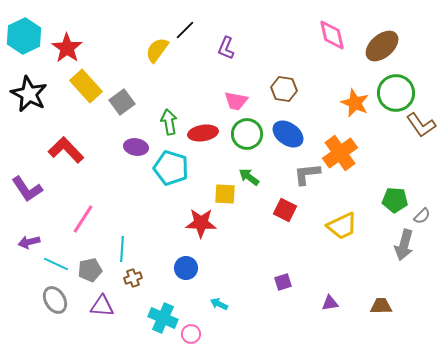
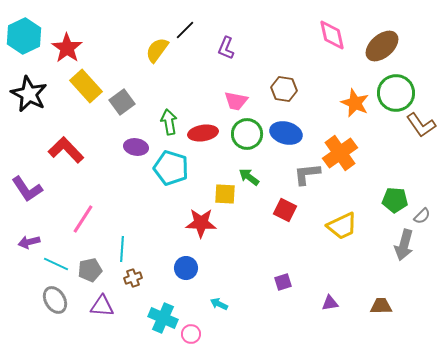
blue ellipse at (288, 134): moved 2 px left, 1 px up; rotated 20 degrees counterclockwise
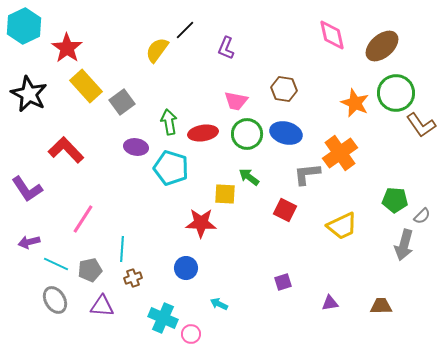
cyan hexagon at (24, 36): moved 10 px up
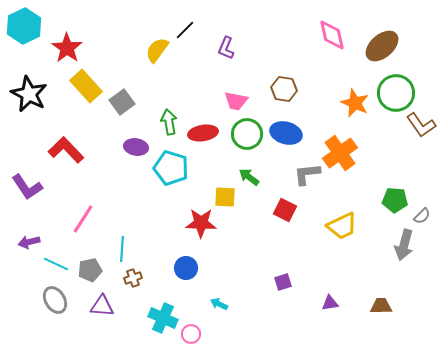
purple L-shape at (27, 189): moved 2 px up
yellow square at (225, 194): moved 3 px down
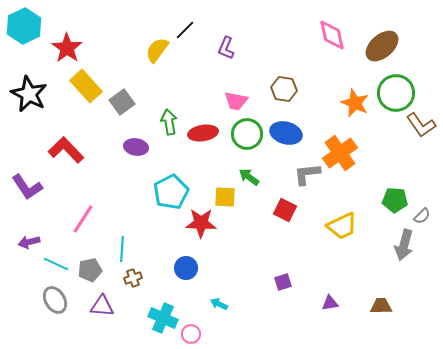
cyan pentagon at (171, 168): moved 24 px down; rotated 28 degrees clockwise
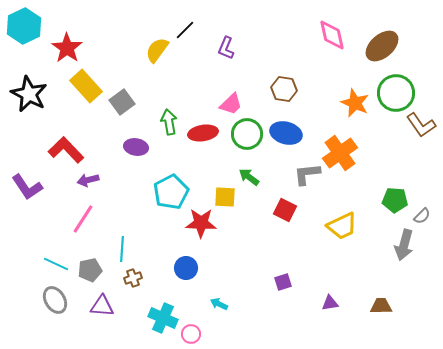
pink trapezoid at (236, 101): moved 5 px left, 3 px down; rotated 55 degrees counterclockwise
purple arrow at (29, 242): moved 59 px right, 62 px up
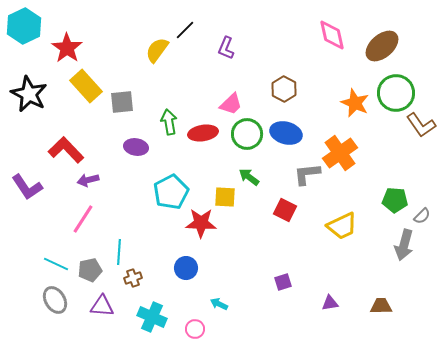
brown hexagon at (284, 89): rotated 20 degrees clockwise
gray square at (122, 102): rotated 30 degrees clockwise
cyan line at (122, 249): moved 3 px left, 3 px down
cyan cross at (163, 318): moved 11 px left, 1 px up
pink circle at (191, 334): moved 4 px right, 5 px up
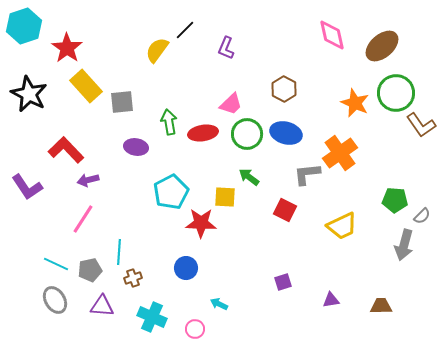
cyan hexagon at (24, 26): rotated 8 degrees clockwise
purple triangle at (330, 303): moved 1 px right, 3 px up
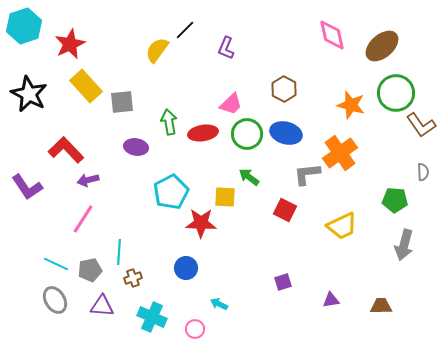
red star at (67, 48): moved 3 px right, 4 px up; rotated 12 degrees clockwise
orange star at (355, 103): moved 4 px left, 2 px down; rotated 8 degrees counterclockwise
gray semicircle at (422, 216): moved 1 px right, 44 px up; rotated 48 degrees counterclockwise
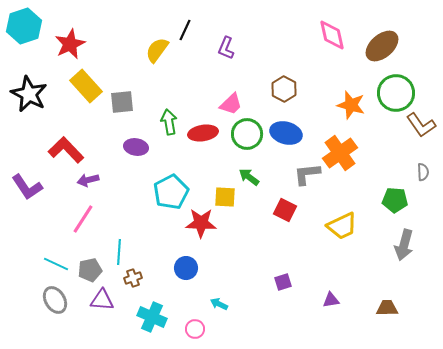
black line at (185, 30): rotated 20 degrees counterclockwise
purple triangle at (102, 306): moved 6 px up
brown trapezoid at (381, 306): moved 6 px right, 2 px down
